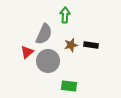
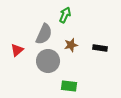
green arrow: rotated 21 degrees clockwise
black rectangle: moved 9 px right, 3 px down
red triangle: moved 10 px left, 2 px up
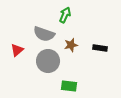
gray semicircle: rotated 85 degrees clockwise
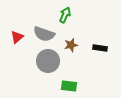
red triangle: moved 13 px up
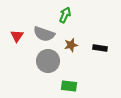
red triangle: moved 1 px up; rotated 16 degrees counterclockwise
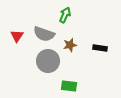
brown star: moved 1 px left
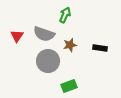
green rectangle: rotated 28 degrees counterclockwise
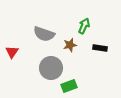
green arrow: moved 19 px right, 11 px down
red triangle: moved 5 px left, 16 px down
gray circle: moved 3 px right, 7 px down
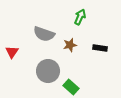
green arrow: moved 4 px left, 9 px up
gray circle: moved 3 px left, 3 px down
green rectangle: moved 2 px right, 1 px down; rotated 63 degrees clockwise
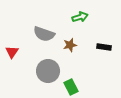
green arrow: rotated 49 degrees clockwise
black rectangle: moved 4 px right, 1 px up
green rectangle: rotated 21 degrees clockwise
